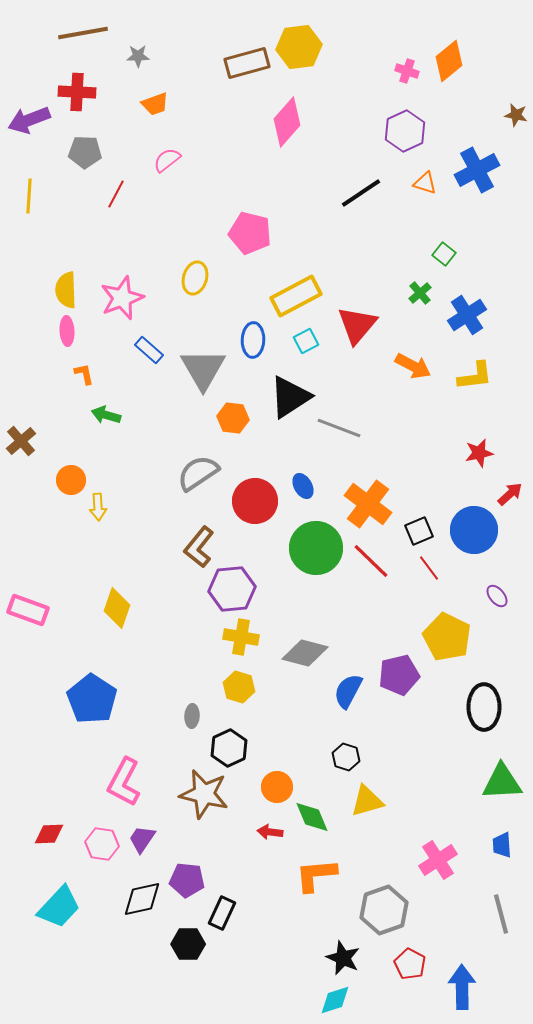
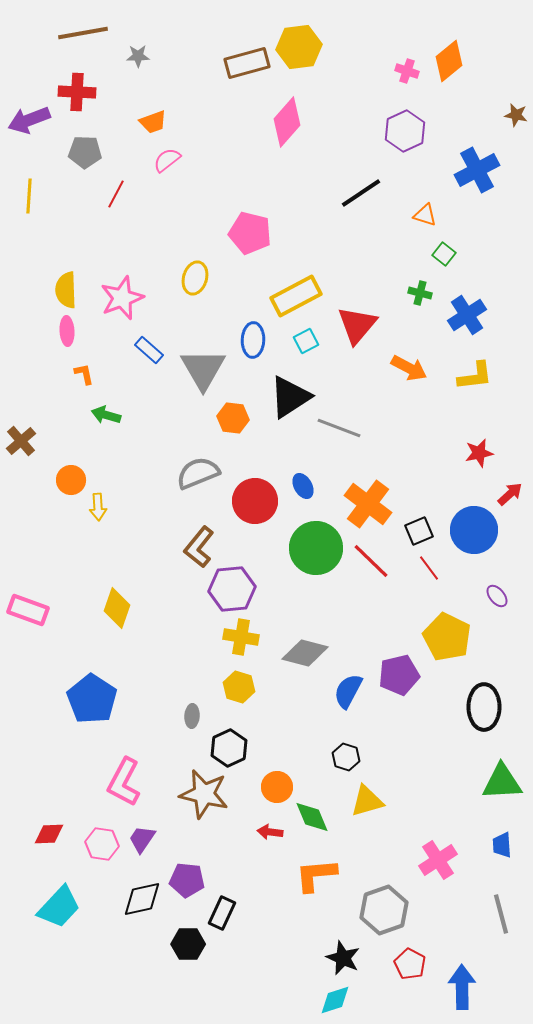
orange trapezoid at (155, 104): moved 2 px left, 18 px down
orange triangle at (425, 183): moved 32 px down
green cross at (420, 293): rotated 35 degrees counterclockwise
orange arrow at (413, 366): moved 4 px left, 2 px down
gray semicircle at (198, 473): rotated 12 degrees clockwise
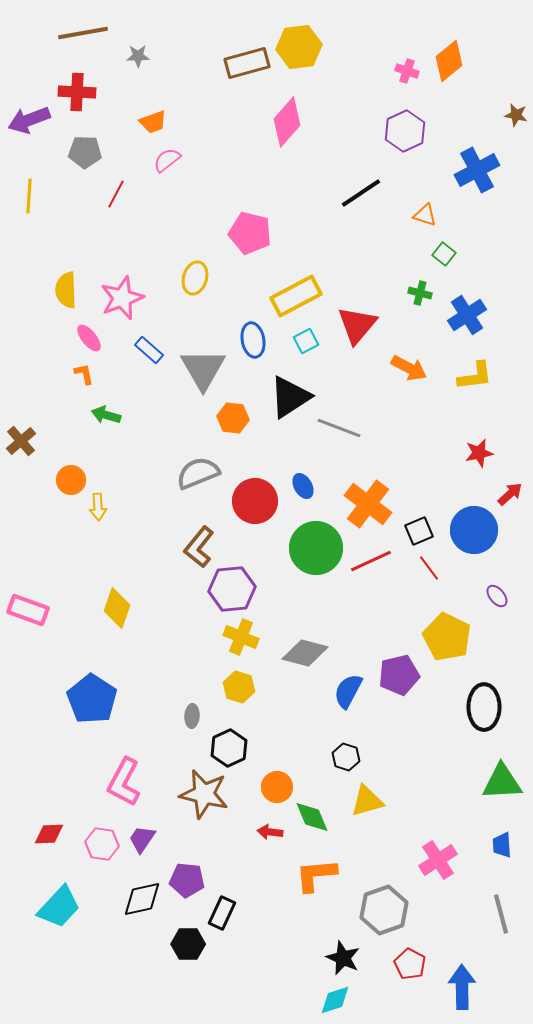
pink ellipse at (67, 331): moved 22 px right, 7 px down; rotated 36 degrees counterclockwise
blue ellipse at (253, 340): rotated 12 degrees counterclockwise
red line at (371, 561): rotated 69 degrees counterclockwise
yellow cross at (241, 637): rotated 12 degrees clockwise
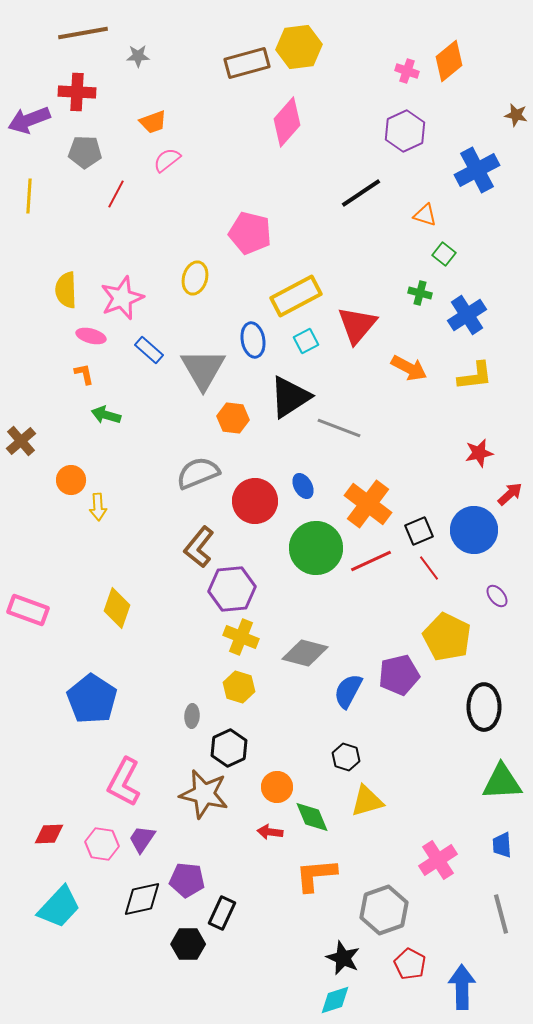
pink ellipse at (89, 338): moved 2 px right, 2 px up; rotated 36 degrees counterclockwise
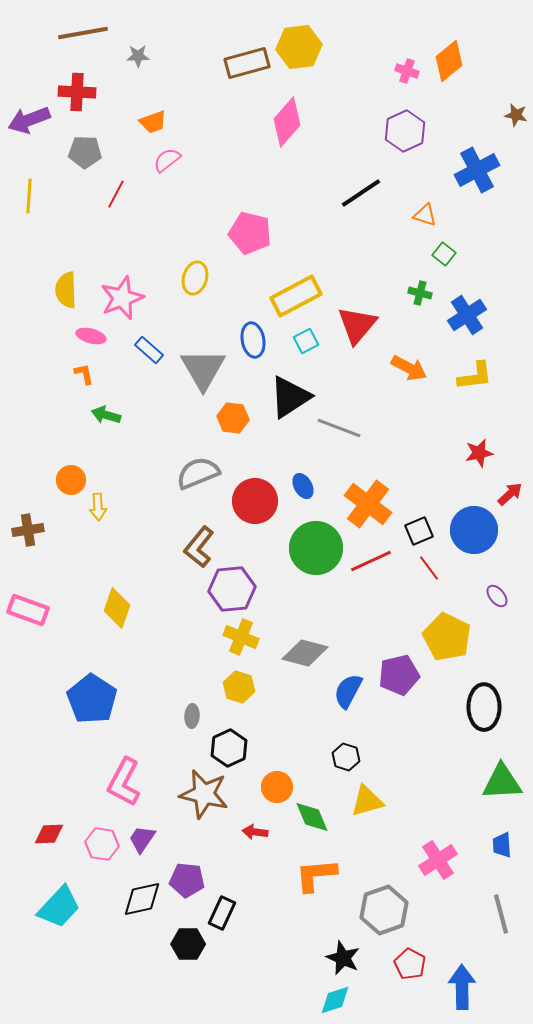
brown cross at (21, 441): moved 7 px right, 89 px down; rotated 32 degrees clockwise
red arrow at (270, 832): moved 15 px left
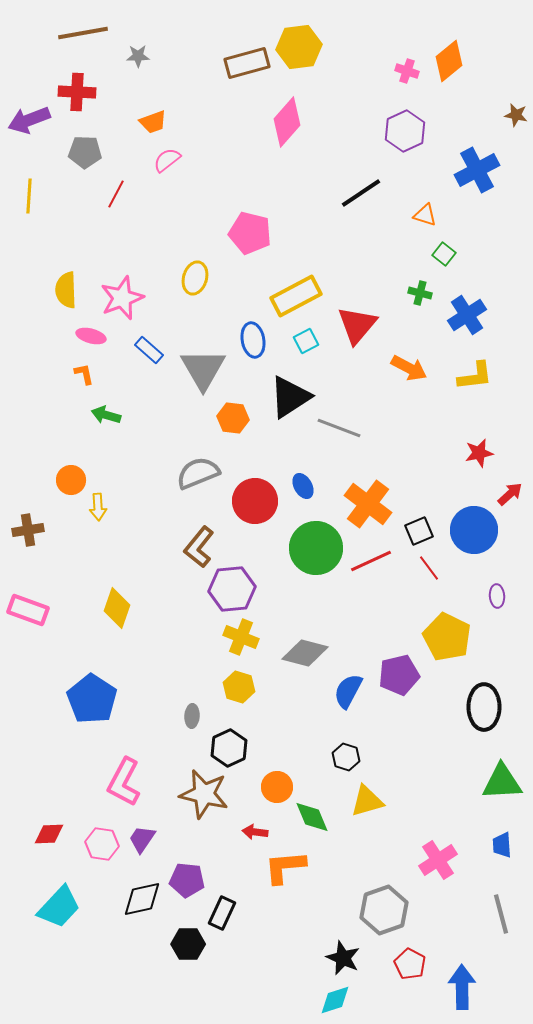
purple ellipse at (497, 596): rotated 35 degrees clockwise
orange L-shape at (316, 875): moved 31 px left, 8 px up
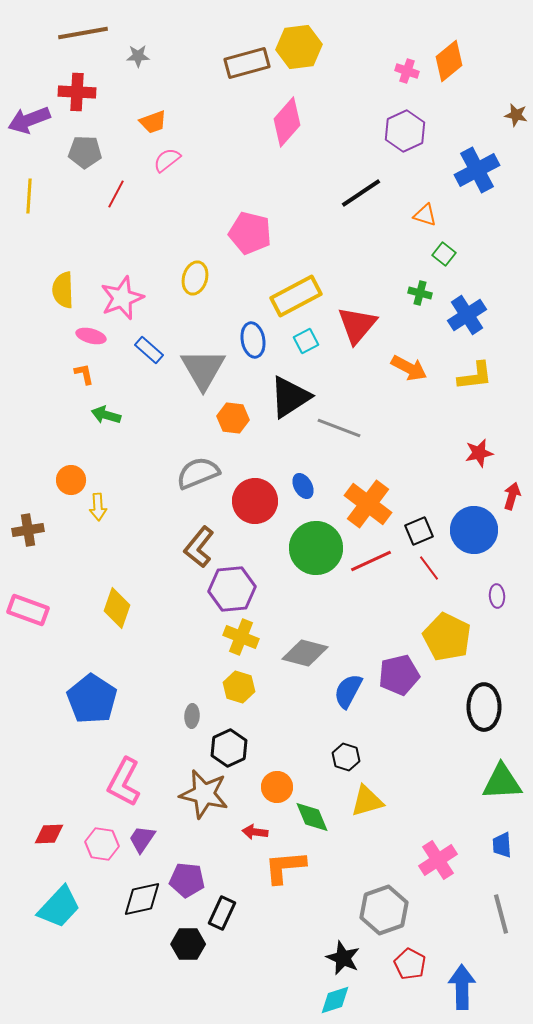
yellow semicircle at (66, 290): moved 3 px left
red arrow at (510, 494): moved 2 px right, 2 px down; rotated 32 degrees counterclockwise
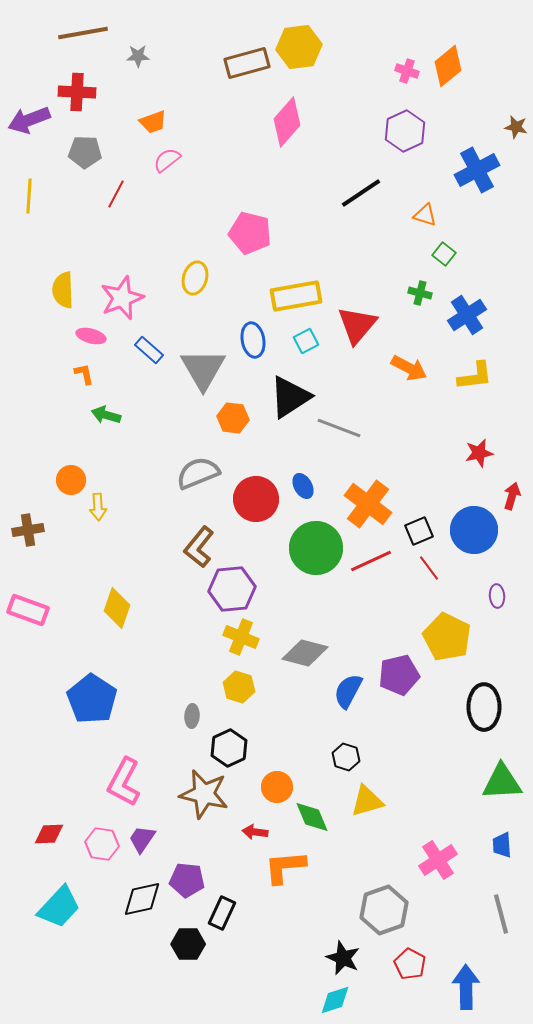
orange diamond at (449, 61): moved 1 px left, 5 px down
brown star at (516, 115): moved 12 px down
yellow rectangle at (296, 296): rotated 18 degrees clockwise
red circle at (255, 501): moved 1 px right, 2 px up
blue arrow at (462, 987): moved 4 px right
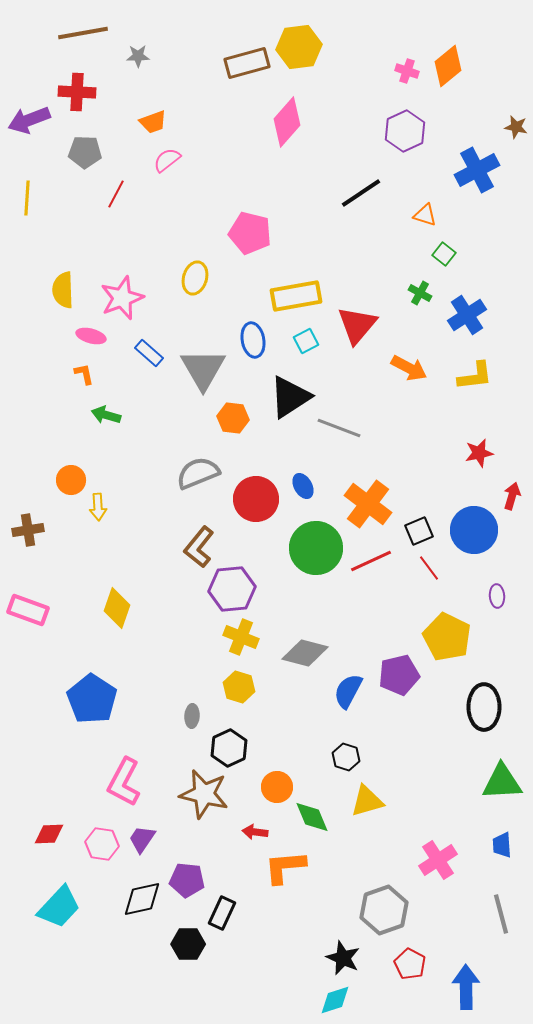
yellow line at (29, 196): moved 2 px left, 2 px down
green cross at (420, 293): rotated 15 degrees clockwise
blue rectangle at (149, 350): moved 3 px down
